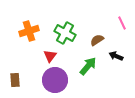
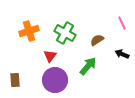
black arrow: moved 6 px right, 2 px up
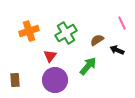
green cross: moved 1 px right; rotated 30 degrees clockwise
black arrow: moved 5 px left, 4 px up
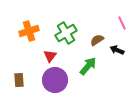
brown rectangle: moved 4 px right
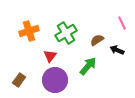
brown rectangle: rotated 40 degrees clockwise
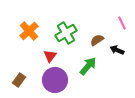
orange cross: rotated 24 degrees counterclockwise
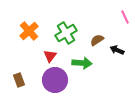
pink line: moved 3 px right, 6 px up
green arrow: moved 6 px left, 3 px up; rotated 54 degrees clockwise
brown rectangle: rotated 56 degrees counterclockwise
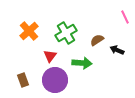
brown rectangle: moved 4 px right
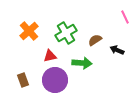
brown semicircle: moved 2 px left
red triangle: rotated 40 degrees clockwise
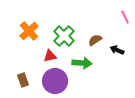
green cross: moved 2 px left, 3 px down; rotated 15 degrees counterclockwise
purple circle: moved 1 px down
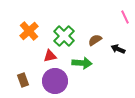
black arrow: moved 1 px right, 1 px up
